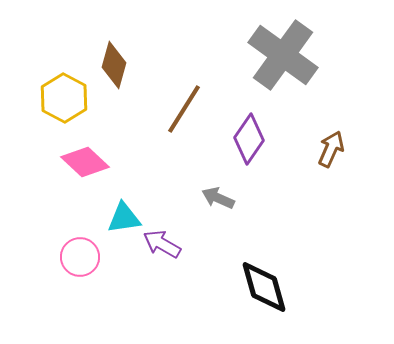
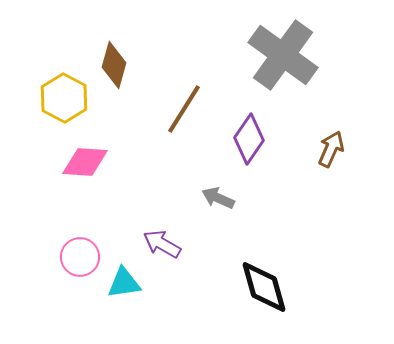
pink diamond: rotated 39 degrees counterclockwise
cyan triangle: moved 65 px down
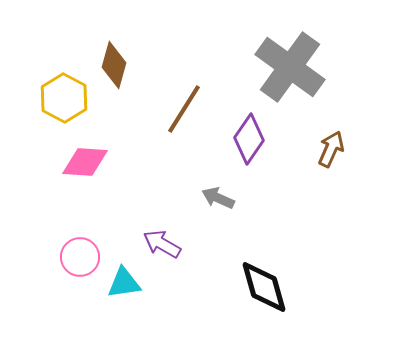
gray cross: moved 7 px right, 12 px down
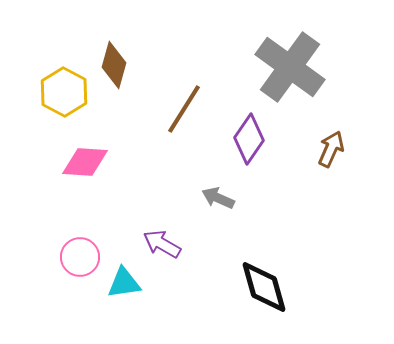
yellow hexagon: moved 6 px up
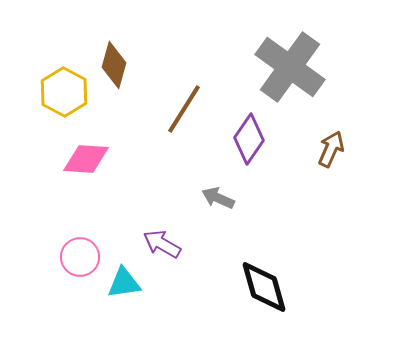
pink diamond: moved 1 px right, 3 px up
